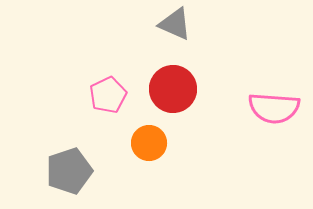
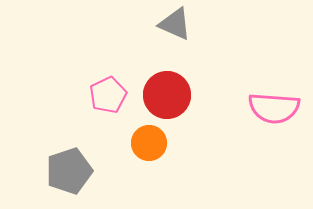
red circle: moved 6 px left, 6 px down
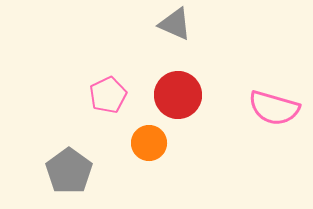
red circle: moved 11 px right
pink semicircle: rotated 12 degrees clockwise
gray pentagon: rotated 18 degrees counterclockwise
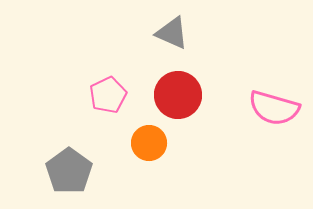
gray triangle: moved 3 px left, 9 px down
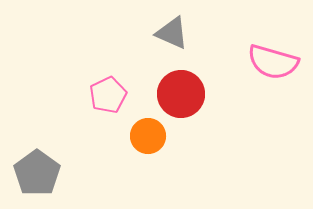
red circle: moved 3 px right, 1 px up
pink semicircle: moved 1 px left, 46 px up
orange circle: moved 1 px left, 7 px up
gray pentagon: moved 32 px left, 2 px down
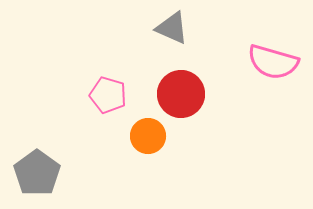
gray triangle: moved 5 px up
pink pentagon: rotated 30 degrees counterclockwise
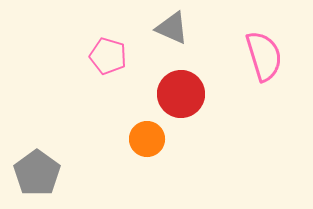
pink semicircle: moved 9 px left, 6 px up; rotated 123 degrees counterclockwise
pink pentagon: moved 39 px up
orange circle: moved 1 px left, 3 px down
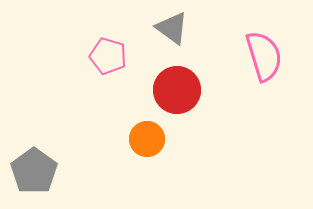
gray triangle: rotated 12 degrees clockwise
red circle: moved 4 px left, 4 px up
gray pentagon: moved 3 px left, 2 px up
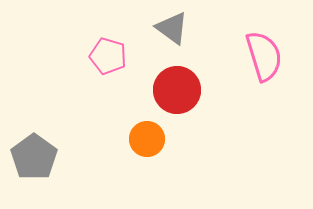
gray pentagon: moved 14 px up
